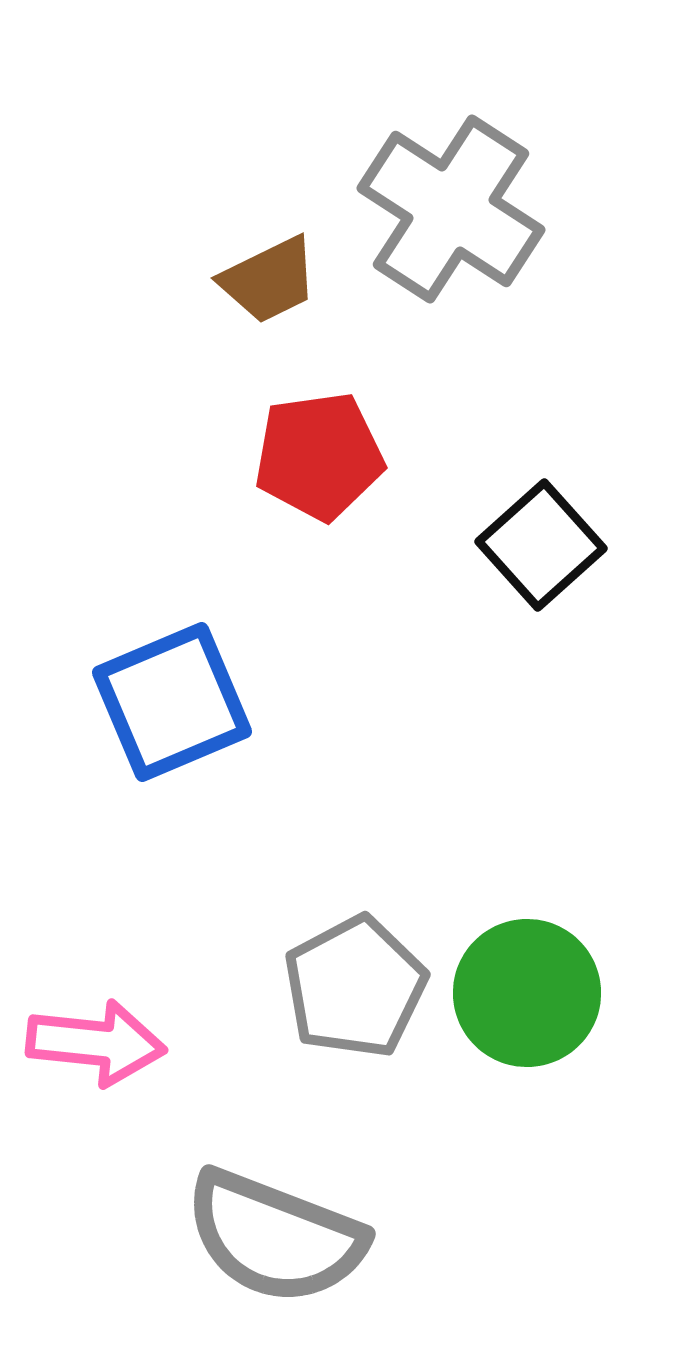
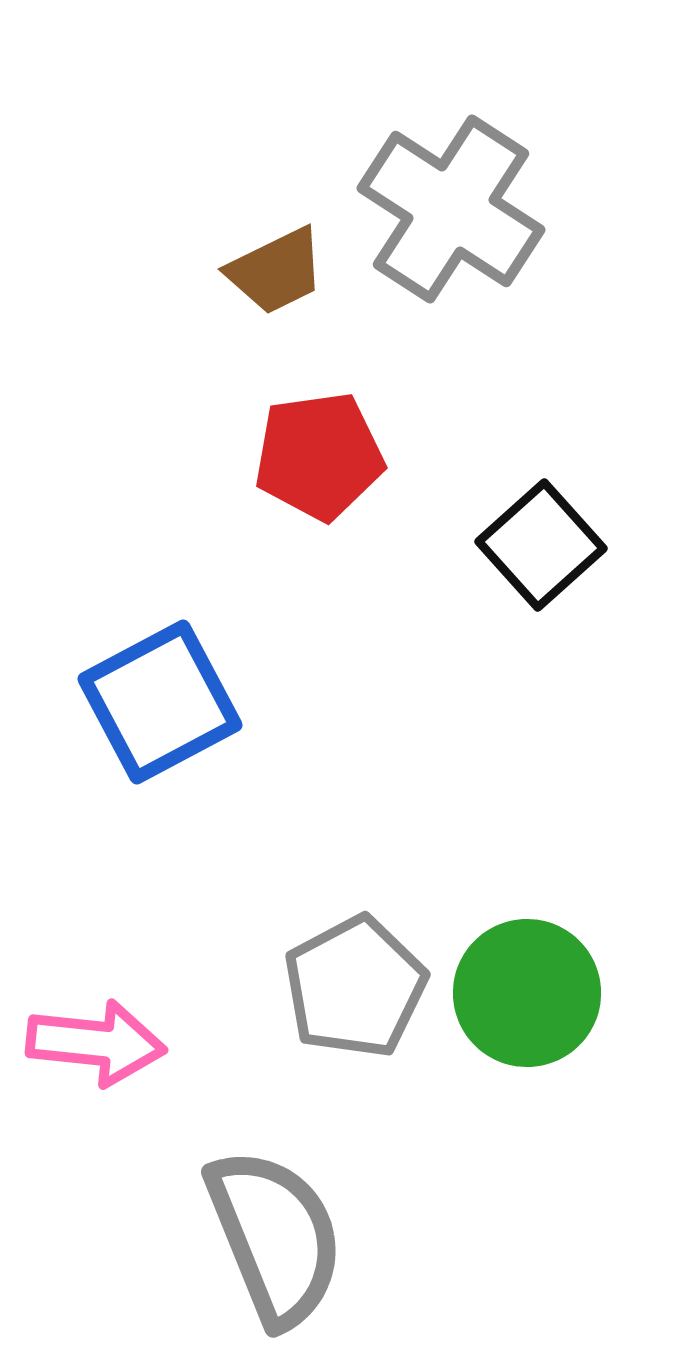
brown trapezoid: moved 7 px right, 9 px up
blue square: moved 12 px left; rotated 5 degrees counterclockwise
gray semicircle: rotated 133 degrees counterclockwise
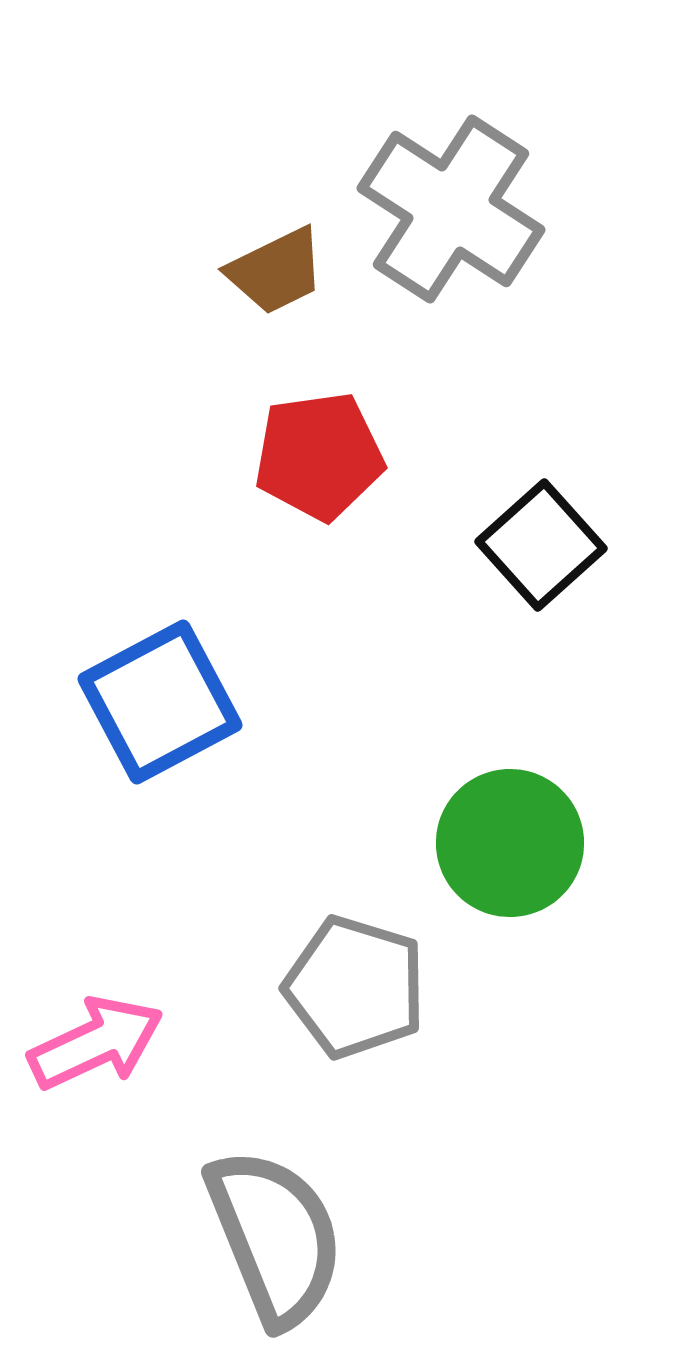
gray pentagon: rotated 27 degrees counterclockwise
green circle: moved 17 px left, 150 px up
pink arrow: rotated 31 degrees counterclockwise
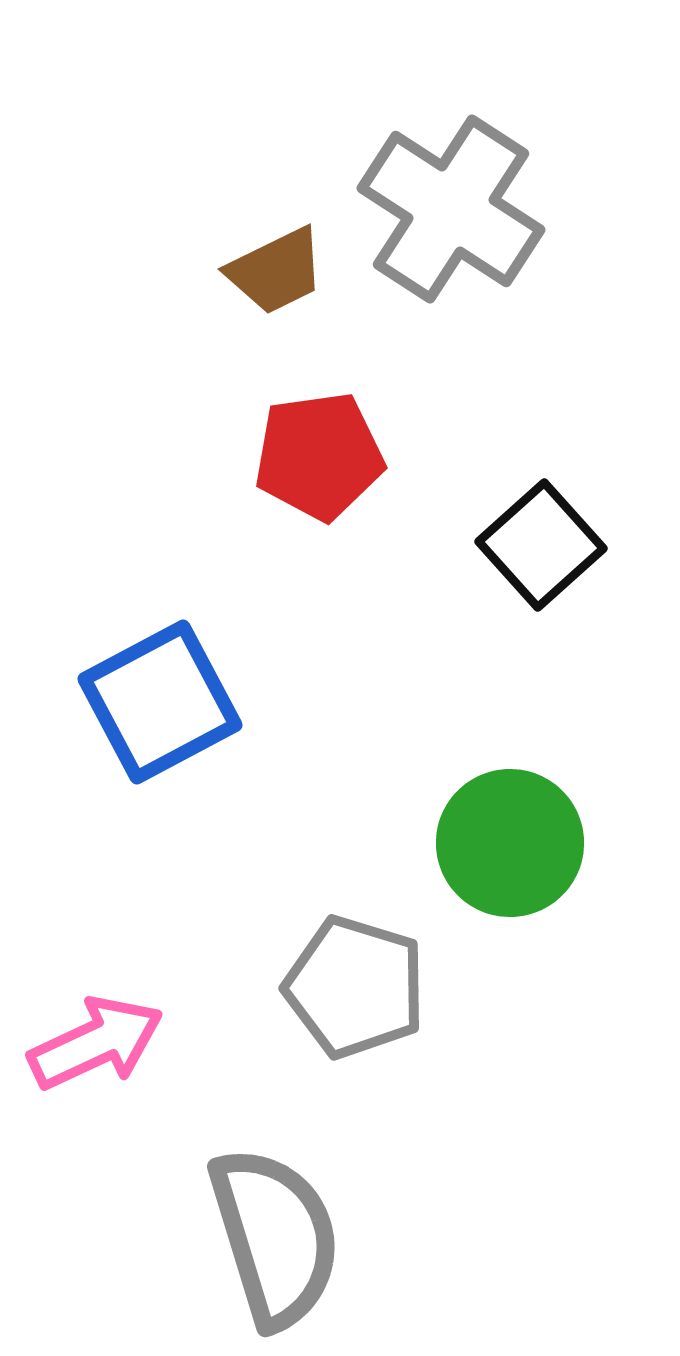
gray semicircle: rotated 5 degrees clockwise
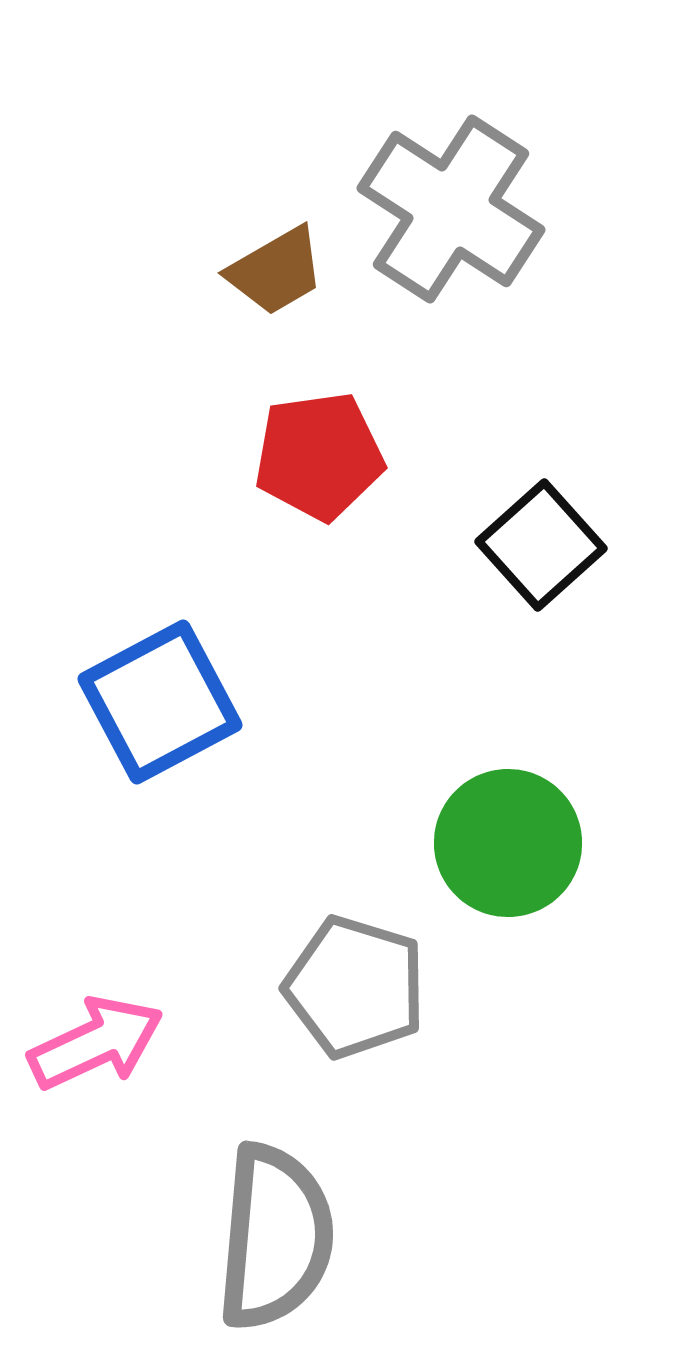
brown trapezoid: rotated 4 degrees counterclockwise
green circle: moved 2 px left
gray semicircle: rotated 22 degrees clockwise
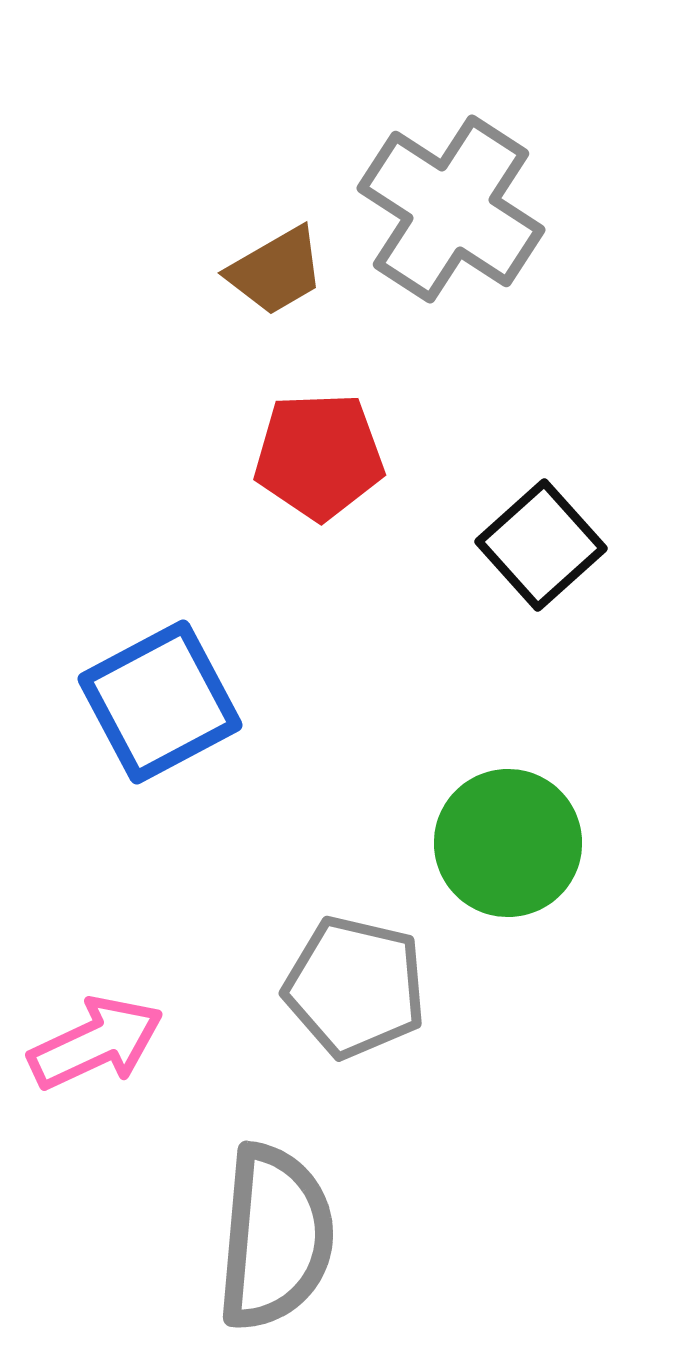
red pentagon: rotated 6 degrees clockwise
gray pentagon: rotated 4 degrees counterclockwise
